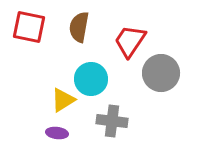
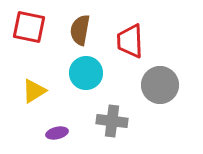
brown semicircle: moved 1 px right, 3 px down
red trapezoid: rotated 36 degrees counterclockwise
gray circle: moved 1 px left, 12 px down
cyan circle: moved 5 px left, 6 px up
yellow triangle: moved 29 px left, 9 px up
purple ellipse: rotated 20 degrees counterclockwise
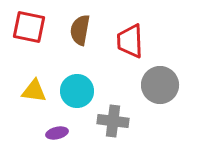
cyan circle: moved 9 px left, 18 px down
yellow triangle: rotated 40 degrees clockwise
gray cross: moved 1 px right
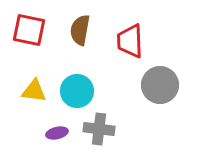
red square: moved 3 px down
gray cross: moved 14 px left, 8 px down
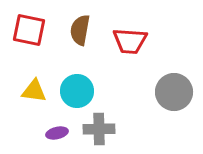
red trapezoid: rotated 84 degrees counterclockwise
gray circle: moved 14 px right, 7 px down
gray cross: rotated 8 degrees counterclockwise
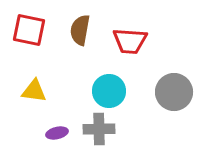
cyan circle: moved 32 px right
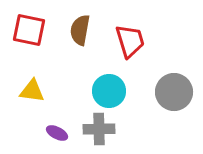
red trapezoid: rotated 111 degrees counterclockwise
yellow triangle: moved 2 px left
purple ellipse: rotated 40 degrees clockwise
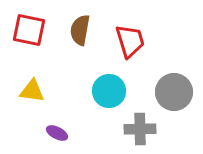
gray cross: moved 41 px right
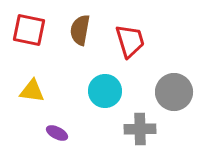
cyan circle: moved 4 px left
